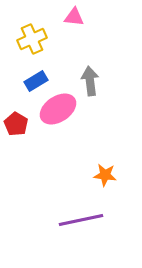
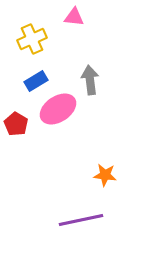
gray arrow: moved 1 px up
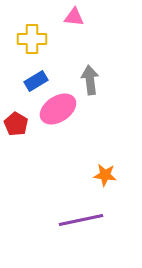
yellow cross: rotated 24 degrees clockwise
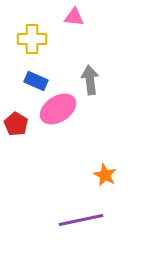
blue rectangle: rotated 55 degrees clockwise
orange star: rotated 20 degrees clockwise
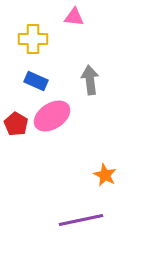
yellow cross: moved 1 px right
pink ellipse: moved 6 px left, 7 px down
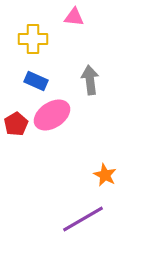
pink ellipse: moved 1 px up
red pentagon: rotated 10 degrees clockwise
purple line: moved 2 px right, 1 px up; rotated 18 degrees counterclockwise
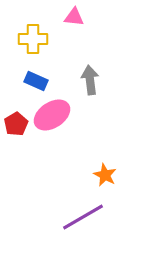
purple line: moved 2 px up
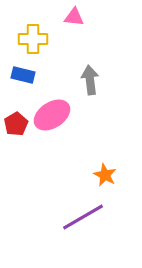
blue rectangle: moved 13 px left, 6 px up; rotated 10 degrees counterclockwise
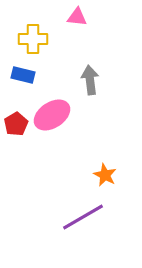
pink triangle: moved 3 px right
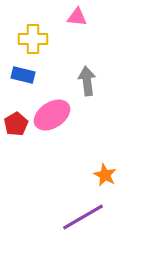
gray arrow: moved 3 px left, 1 px down
